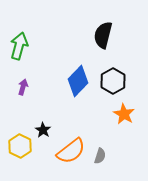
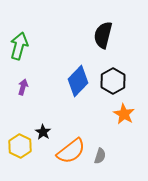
black star: moved 2 px down
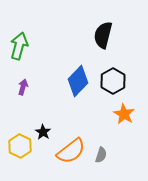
gray semicircle: moved 1 px right, 1 px up
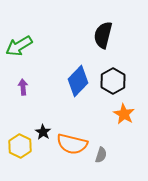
green arrow: rotated 136 degrees counterclockwise
purple arrow: rotated 21 degrees counterclockwise
orange semicircle: moved 1 px right, 7 px up; rotated 52 degrees clockwise
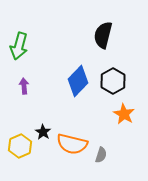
green arrow: rotated 44 degrees counterclockwise
purple arrow: moved 1 px right, 1 px up
yellow hexagon: rotated 10 degrees clockwise
